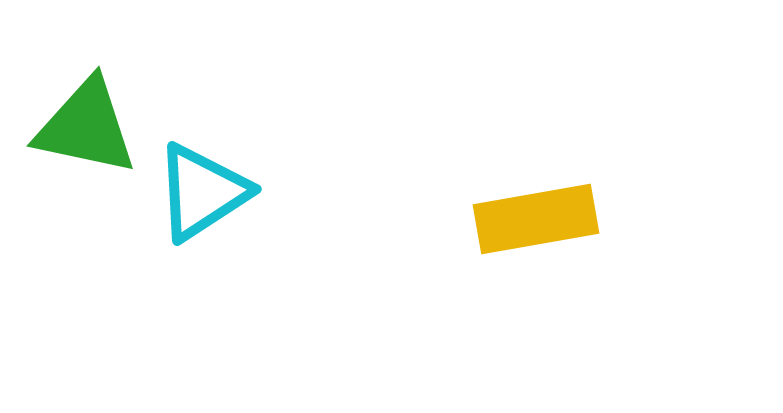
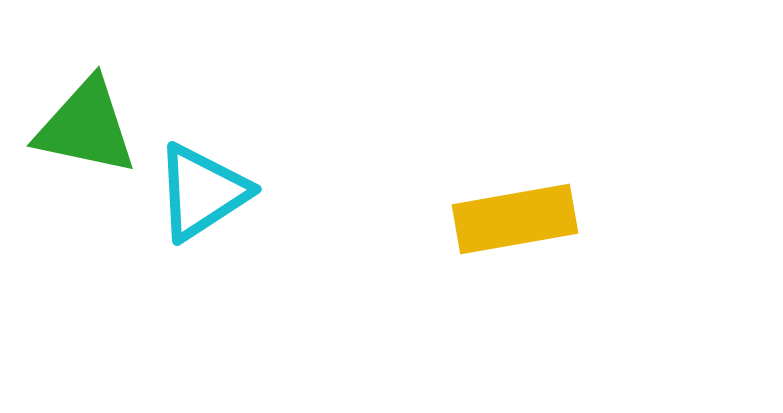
yellow rectangle: moved 21 px left
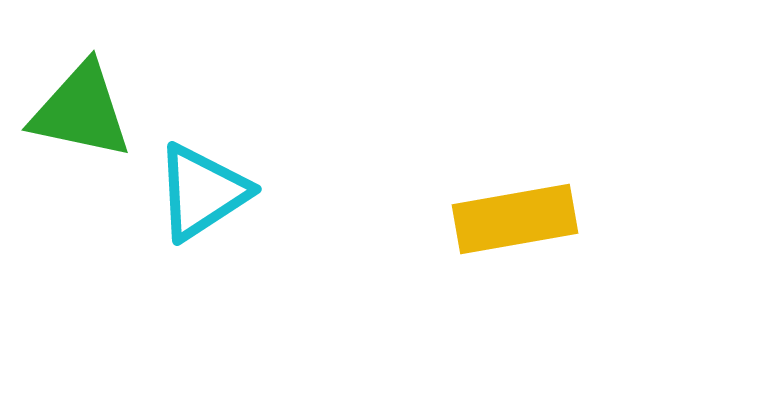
green triangle: moved 5 px left, 16 px up
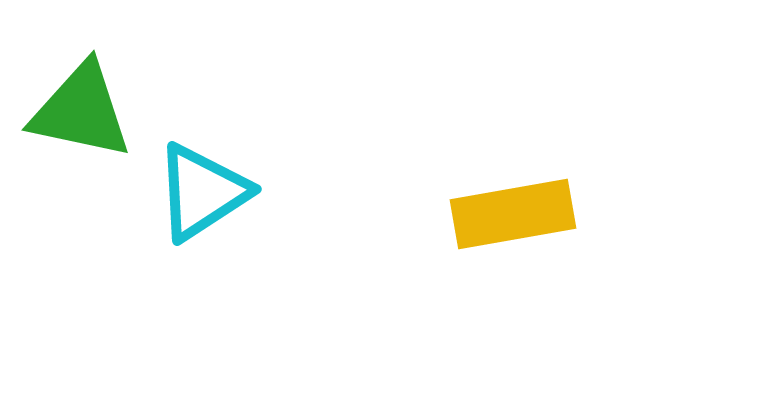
yellow rectangle: moved 2 px left, 5 px up
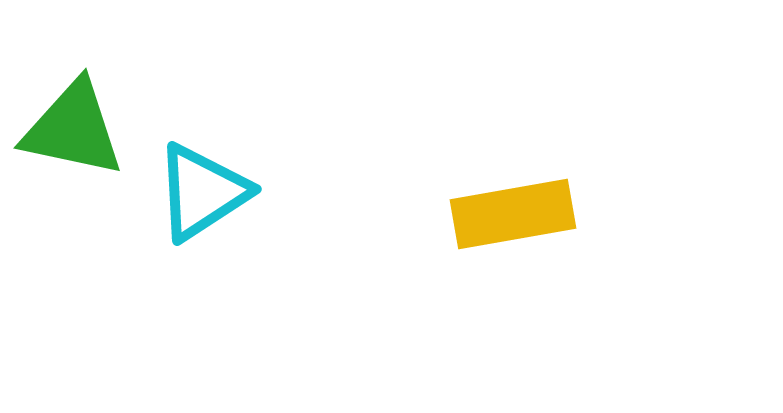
green triangle: moved 8 px left, 18 px down
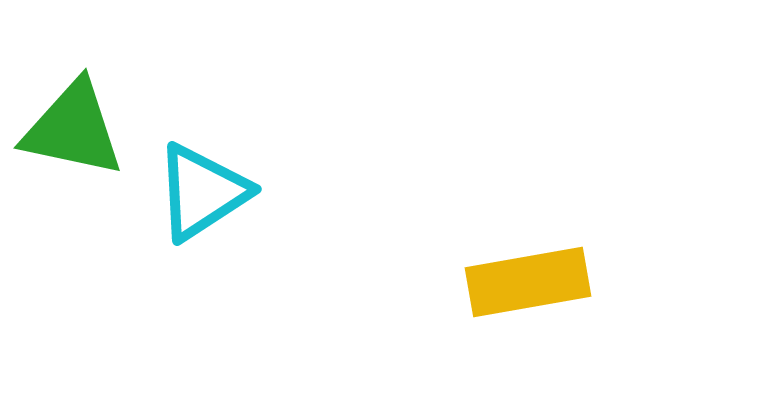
yellow rectangle: moved 15 px right, 68 px down
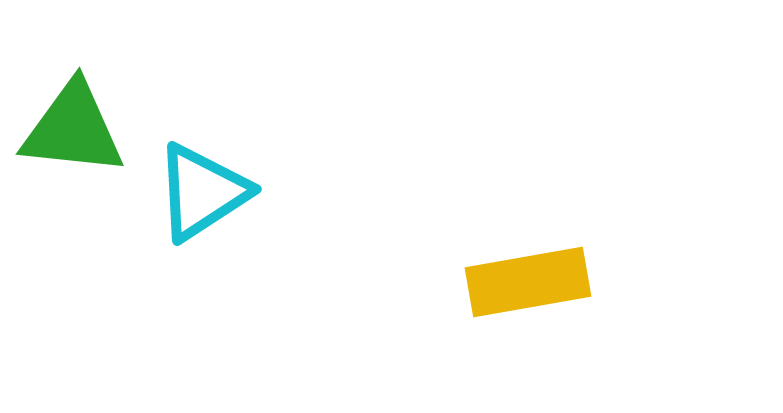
green triangle: rotated 6 degrees counterclockwise
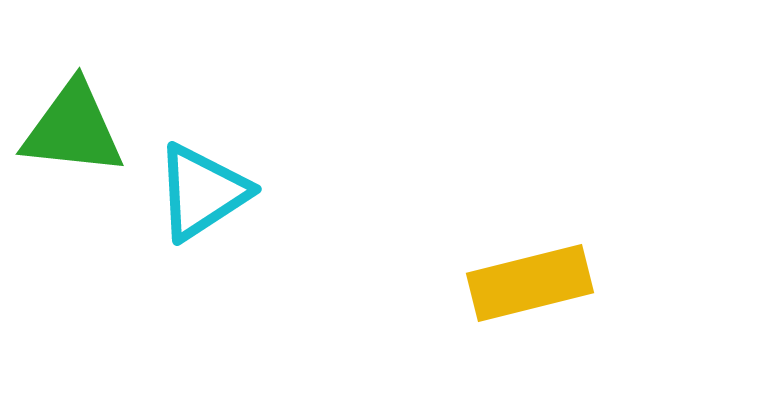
yellow rectangle: moved 2 px right, 1 px down; rotated 4 degrees counterclockwise
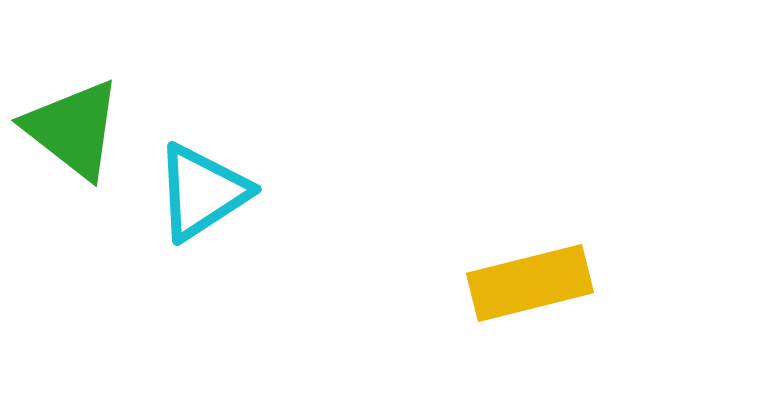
green triangle: rotated 32 degrees clockwise
